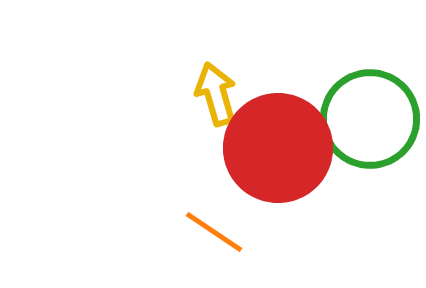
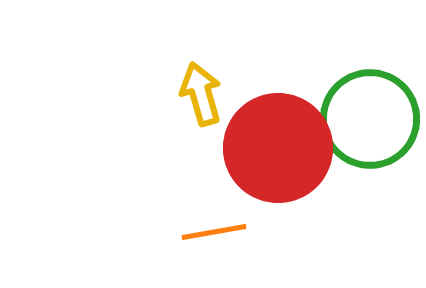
yellow arrow: moved 15 px left
orange line: rotated 44 degrees counterclockwise
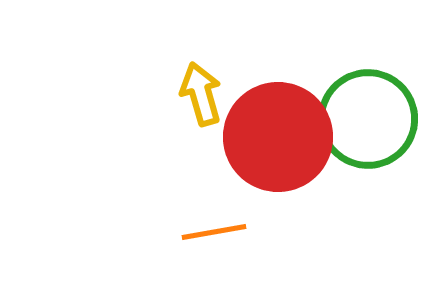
green circle: moved 2 px left
red circle: moved 11 px up
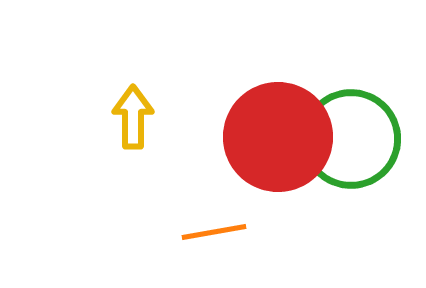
yellow arrow: moved 68 px left, 23 px down; rotated 16 degrees clockwise
green circle: moved 17 px left, 20 px down
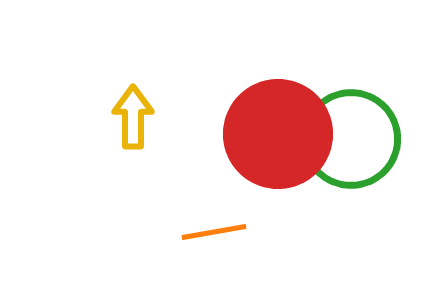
red circle: moved 3 px up
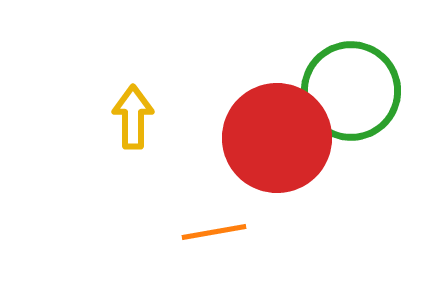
red circle: moved 1 px left, 4 px down
green circle: moved 48 px up
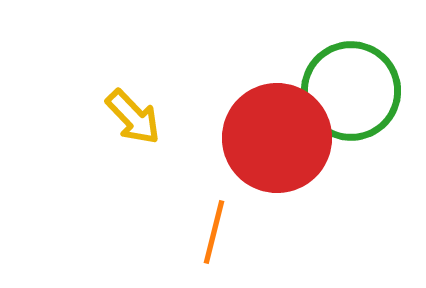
yellow arrow: rotated 136 degrees clockwise
orange line: rotated 66 degrees counterclockwise
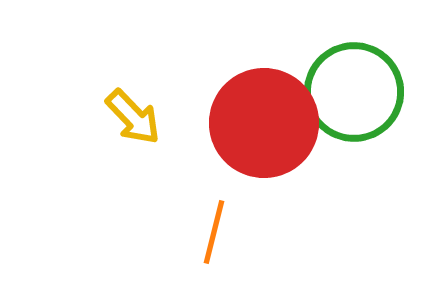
green circle: moved 3 px right, 1 px down
red circle: moved 13 px left, 15 px up
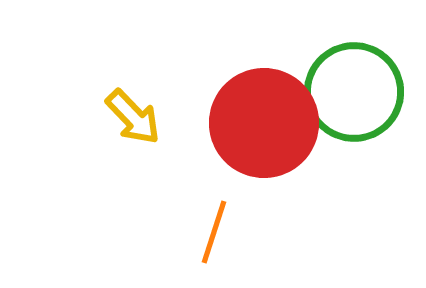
orange line: rotated 4 degrees clockwise
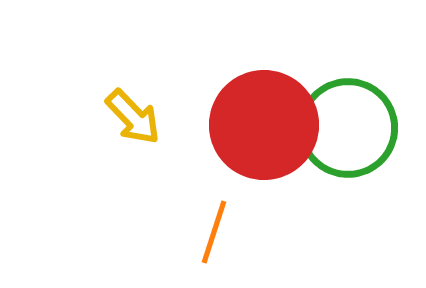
green circle: moved 6 px left, 36 px down
red circle: moved 2 px down
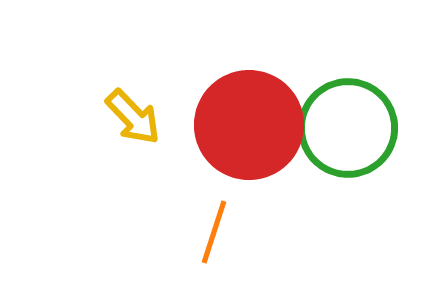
red circle: moved 15 px left
